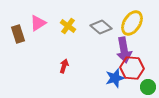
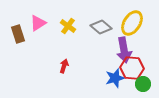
green circle: moved 5 px left, 3 px up
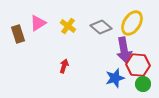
red hexagon: moved 6 px right, 3 px up
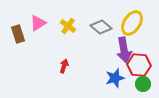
red hexagon: moved 1 px right
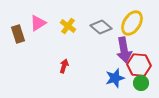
green circle: moved 2 px left, 1 px up
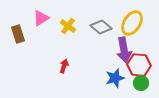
pink triangle: moved 3 px right, 5 px up
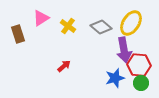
yellow ellipse: moved 1 px left
red arrow: rotated 32 degrees clockwise
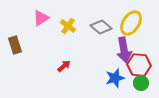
brown rectangle: moved 3 px left, 11 px down
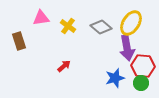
pink triangle: rotated 24 degrees clockwise
brown rectangle: moved 4 px right, 4 px up
purple arrow: moved 3 px right, 2 px up
red hexagon: moved 4 px right, 1 px down
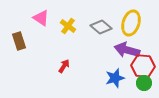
pink triangle: rotated 42 degrees clockwise
yellow ellipse: rotated 15 degrees counterclockwise
purple arrow: moved 2 px down; rotated 115 degrees clockwise
red arrow: rotated 16 degrees counterclockwise
green circle: moved 3 px right
